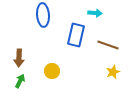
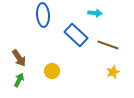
blue rectangle: rotated 60 degrees counterclockwise
brown arrow: rotated 36 degrees counterclockwise
green arrow: moved 1 px left, 1 px up
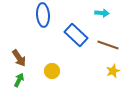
cyan arrow: moved 7 px right
yellow star: moved 1 px up
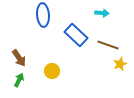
yellow star: moved 7 px right, 7 px up
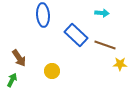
brown line: moved 3 px left
yellow star: rotated 24 degrees clockwise
green arrow: moved 7 px left
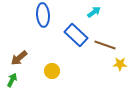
cyan arrow: moved 8 px left, 1 px up; rotated 40 degrees counterclockwise
brown arrow: rotated 84 degrees clockwise
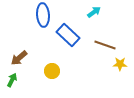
blue rectangle: moved 8 px left
